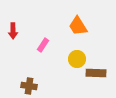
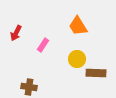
red arrow: moved 3 px right, 2 px down; rotated 28 degrees clockwise
brown cross: moved 1 px down
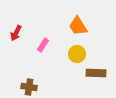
yellow circle: moved 5 px up
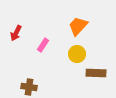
orange trapezoid: rotated 75 degrees clockwise
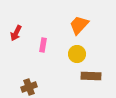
orange trapezoid: moved 1 px right, 1 px up
pink rectangle: rotated 24 degrees counterclockwise
brown rectangle: moved 5 px left, 3 px down
brown cross: rotated 28 degrees counterclockwise
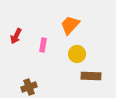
orange trapezoid: moved 9 px left
red arrow: moved 3 px down
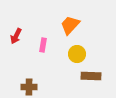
brown cross: rotated 21 degrees clockwise
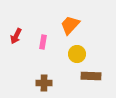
pink rectangle: moved 3 px up
brown cross: moved 15 px right, 4 px up
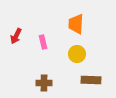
orange trapezoid: moved 6 px right, 1 px up; rotated 40 degrees counterclockwise
pink rectangle: rotated 24 degrees counterclockwise
brown rectangle: moved 4 px down
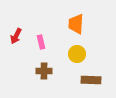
pink rectangle: moved 2 px left
brown cross: moved 12 px up
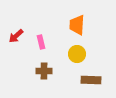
orange trapezoid: moved 1 px right, 1 px down
red arrow: rotated 21 degrees clockwise
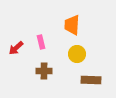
orange trapezoid: moved 5 px left
red arrow: moved 12 px down
